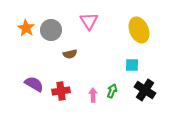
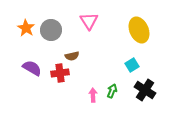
brown semicircle: moved 2 px right, 2 px down
cyan square: rotated 32 degrees counterclockwise
purple semicircle: moved 2 px left, 16 px up
red cross: moved 1 px left, 18 px up
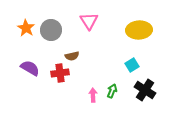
yellow ellipse: rotated 70 degrees counterclockwise
purple semicircle: moved 2 px left
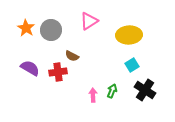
pink triangle: rotated 30 degrees clockwise
yellow ellipse: moved 10 px left, 5 px down
brown semicircle: rotated 40 degrees clockwise
red cross: moved 2 px left, 1 px up
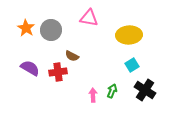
pink triangle: moved 3 px up; rotated 42 degrees clockwise
